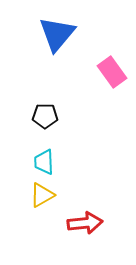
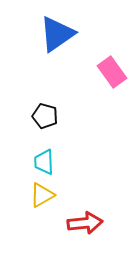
blue triangle: rotated 15 degrees clockwise
black pentagon: rotated 15 degrees clockwise
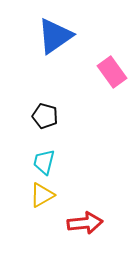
blue triangle: moved 2 px left, 2 px down
cyan trapezoid: rotated 16 degrees clockwise
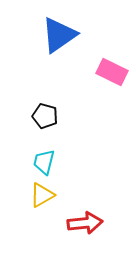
blue triangle: moved 4 px right, 1 px up
pink rectangle: rotated 28 degrees counterclockwise
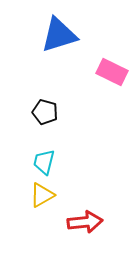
blue triangle: rotated 18 degrees clockwise
black pentagon: moved 4 px up
red arrow: moved 1 px up
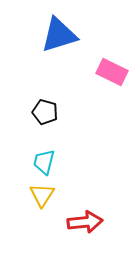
yellow triangle: rotated 28 degrees counterclockwise
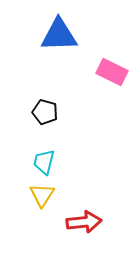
blue triangle: rotated 15 degrees clockwise
red arrow: moved 1 px left
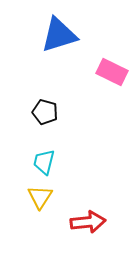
blue triangle: rotated 15 degrees counterclockwise
yellow triangle: moved 2 px left, 2 px down
red arrow: moved 4 px right
